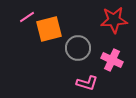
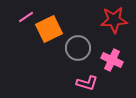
pink line: moved 1 px left
orange square: rotated 12 degrees counterclockwise
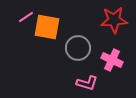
orange square: moved 2 px left, 2 px up; rotated 36 degrees clockwise
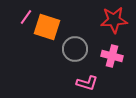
pink line: rotated 21 degrees counterclockwise
orange square: rotated 8 degrees clockwise
gray circle: moved 3 px left, 1 px down
pink cross: moved 4 px up; rotated 10 degrees counterclockwise
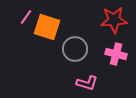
pink cross: moved 4 px right, 2 px up
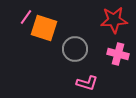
orange square: moved 3 px left, 1 px down
pink cross: moved 2 px right
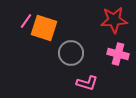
pink line: moved 4 px down
gray circle: moved 4 px left, 4 px down
